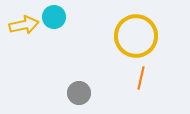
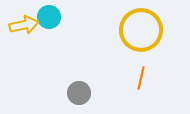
cyan circle: moved 5 px left
yellow circle: moved 5 px right, 6 px up
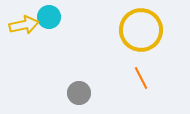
orange line: rotated 40 degrees counterclockwise
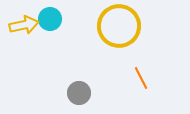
cyan circle: moved 1 px right, 2 px down
yellow circle: moved 22 px left, 4 px up
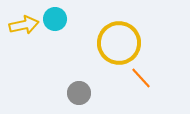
cyan circle: moved 5 px right
yellow circle: moved 17 px down
orange line: rotated 15 degrees counterclockwise
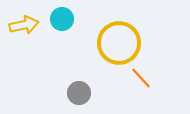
cyan circle: moved 7 px right
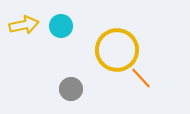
cyan circle: moved 1 px left, 7 px down
yellow circle: moved 2 px left, 7 px down
gray circle: moved 8 px left, 4 px up
